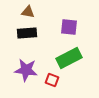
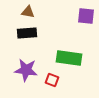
purple square: moved 17 px right, 11 px up
green rectangle: rotated 35 degrees clockwise
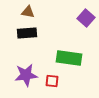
purple square: moved 2 px down; rotated 36 degrees clockwise
purple star: moved 5 px down; rotated 15 degrees counterclockwise
red square: moved 1 px down; rotated 16 degrees counterclockwise
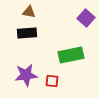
brown triangle: moved 1 px right
green rectangle: moved 2 px right, 3 px up; rotated 20 degrees counterclockwise
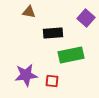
black rectangle: moved 26 px right
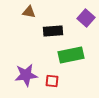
black rectangle: moved 2 px up
